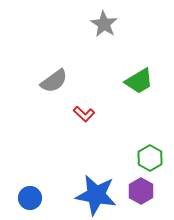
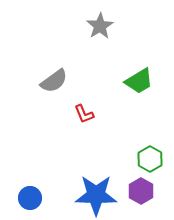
gray star: moved 4 px left, 2 px down; rotated 8 degrees clockwise
red L-shape: rotated 25 degrees clockwise
green hexagon: moved 1 px down
blue star: rotated 9 degrees counterclockwise
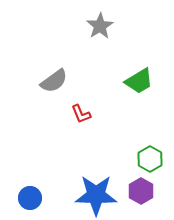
red L-shape: moved 3 px left
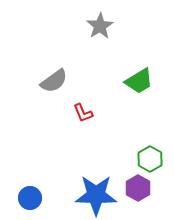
red L-shape: moved 2 px right, 1 px up
purple hexagon: moved 3 px left, 3 px up
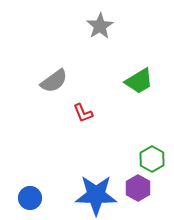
green hexagon: moved 2 px right
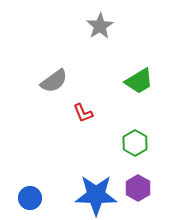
green hexagon: moved 17 px left, 16 px up
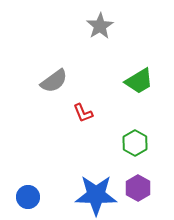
blue circle: moved 2 px left, 1 px up
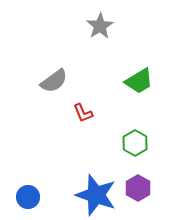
blue star: rotated 18 degrees clockwise
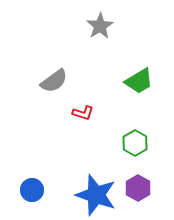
red L-shape: rotated 50 degrees counterclockwise
blue circle: moved 4 px right, 7 px up
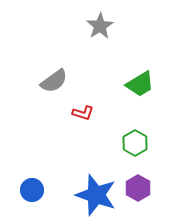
green trapezoid: moved 1 px right, 3 px down
